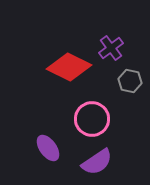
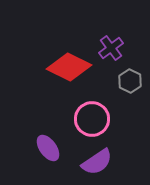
gray hexagon: rotated 15 degrees clockwise
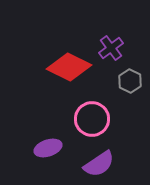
purple ellipse: rotated 72 degrees counterclockwise
purple semicircle: moved 2 px right, 2 px down
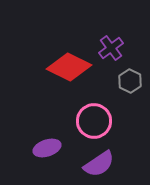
pink circle: moved 2 px right, 2 px down
purple ellipse: moved 1 px left
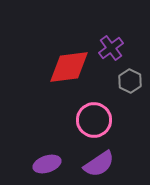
red diamond: rotated 33 degrees counterclockwise
pink circle: moved 1 px up
purple ellipse: moved 16 px down
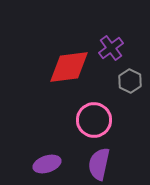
purple semicircle: rotated 136 degrees clockwise
